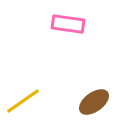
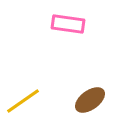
brown ellipse: moved 4 px left, 2 px up
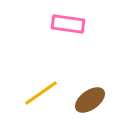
yellow line: moved 18 px right, 8 px up
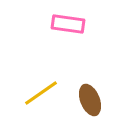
brown ellipse: rotated 76 degrees counterclockwise
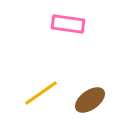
brown ellipse: rotated 76 degrees clockwise
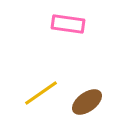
brown ellipse: moved 3 px left, 2 px down
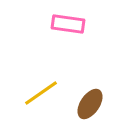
brown ellipse: moved 3 px right, 2 px down; rotated 20 degrees counterclockwise
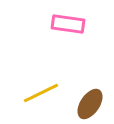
yellow line: rotated 9 degrees clockwise
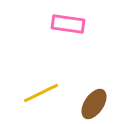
brown ellipse: moved 4 px right
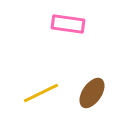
brown ellipse: moved 2 px left, 11 px up
